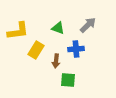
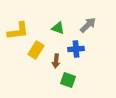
green square: rotated 14 degrees clockwise
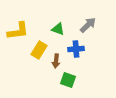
green triangle: moved 1 px down
yellow rectangle: moved 3 px right
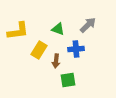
green square: rotated 28 degrees counterclockwise
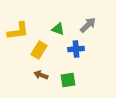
brown arrow: moved 15 px left, 14 px down; rotated 104 degrees clockwise
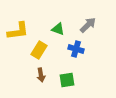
blue cross: rotated 21 degrees clockwise
brown arrow: rotated 120 degrees counterclockwise
green square: moved 1 px left
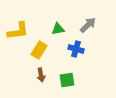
green triangle: rotated 32 degrees counterclockwise
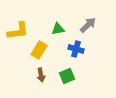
green square: moved 4 px up; rotated 14 degrees counterclockwise
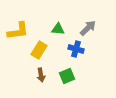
gray arrow: moved 3 px down
green triangle: rotated 16 degrees clockwise
